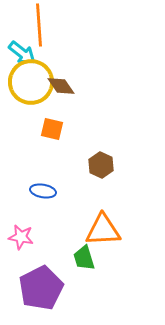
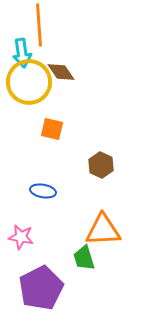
cyan arrow: rotated 44 degrees clockwise
yellow circle: moved 2 px left
brown diamond: moved 14 px up
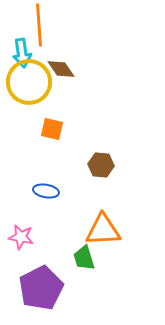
brown diamond: moved 3 px up
brown hexagon: rotated 20 degrees counterclockwise
blue ellipse: moved 3 px right
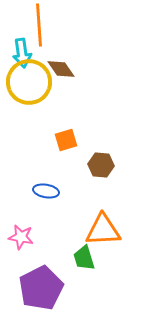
orange square: moved 14 px right, 11 px down; rotated 30 degrees counterclockwise
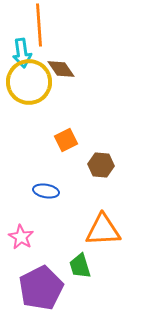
orange square: rotated 10 degrees counterclockwise
pink star: rotated 20 degrees clockwise
green trapezoid: moved 4 px left, 8 px down
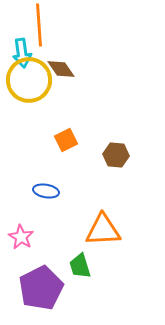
yellow circle: moved 2 px up
brown hexagon: moved 15 px right, 10 px up
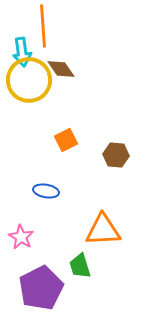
orange line: moved 4 px right, 1 px down
cyan arrow: moved 1 px up
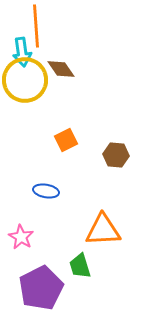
orange line: moved 7 px left
yellow circle: moved 4 px left
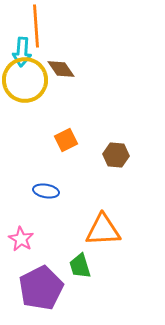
cyan arrow: rotated 12 degrees clockwise
pink star: moved 2 px down
